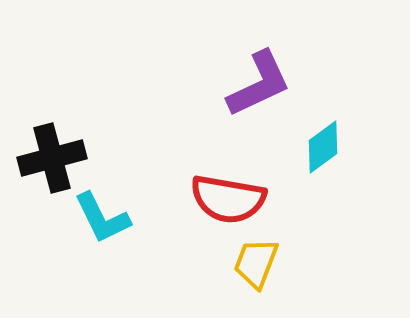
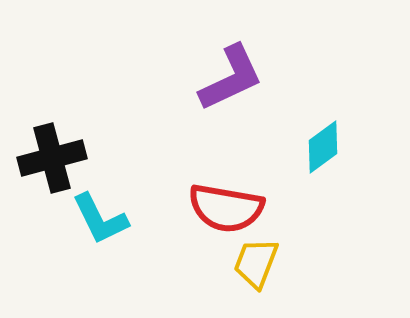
purple L-shape: moved 28 px left, 6 px up
red semicircle: moved 2 px left, 9 px down
cyan L-shape: moved 2 px left, 1 px down
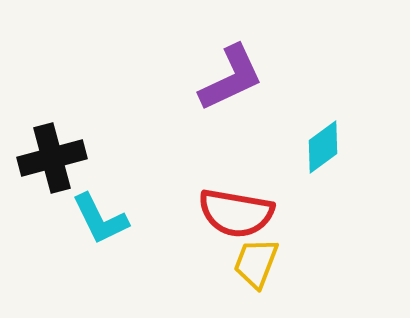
red semicircle: moved 10 px right, 5 px down
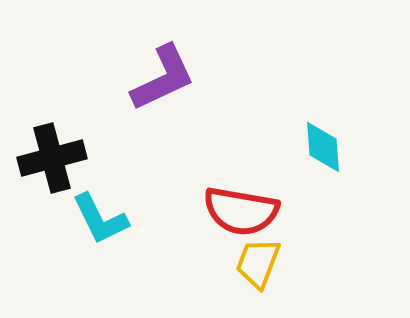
purple L-shape: moved 68 px left
cyan diamond: rotated 58 degrees counterclockwise
red semicircle: moved 5 px right, 2 px up
yellow trapezoid: moved 2 px right
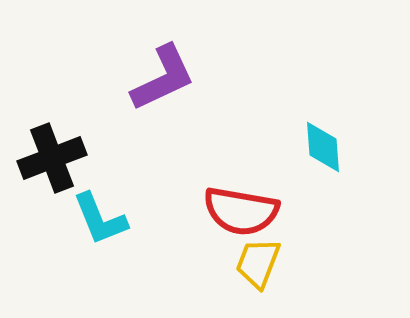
black cross: rotated 6 degrees counterclockwise
cyan L-shape: rotated 4 degrees clockwise
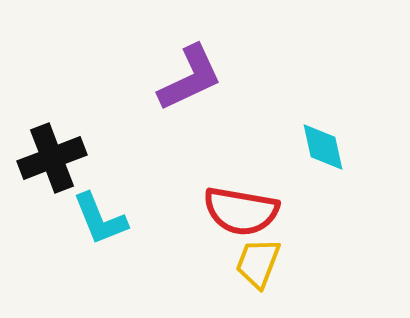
purple L-shape: moved 27 px right
cyan diamond: rotated 8 degrees counterclockwise
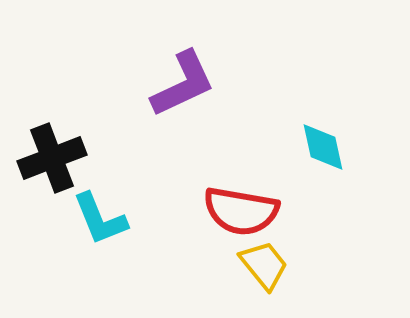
purple L-shape: moved 7 px left, 6 px down
yellow trapezoid: moved 6 px right, 2 px down; rotated 120 degrees clockwise
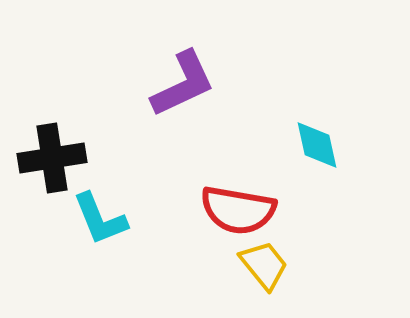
cyan diamond: moved 6 px left, 2 px up
black cross: rotated 12 degrees clockwise
red semicircle: moved 3 px left, 1 px up
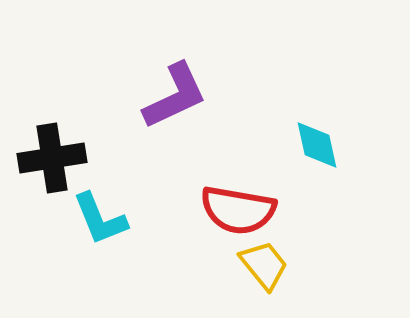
purple L-shape: moved 8 px left, 12 px down
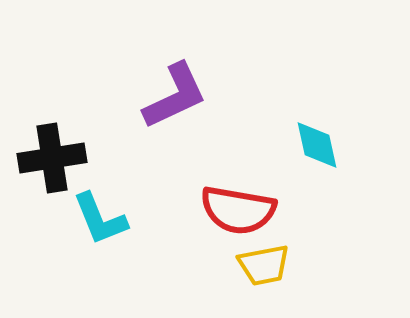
yellow trapezoid: rotated 118 degrees clockwise
